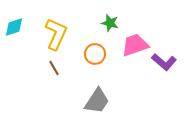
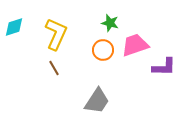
orange circle: moved 8 px right, 4 px up
purple L-shape: moved 5 px down; rotated 40 degrees counterclockwise
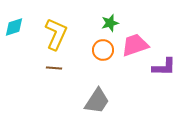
green star: rotated 30 degrees counterclockwise
brown line: rotated 56 degrees counterclockwise
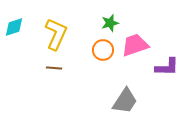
purple L-shape: moved 3 px right
gray trapezoid: moved 28 px right
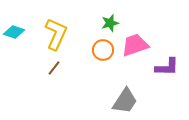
cyan diamond: moved 5 px down; rotated 35 degrees clockwise
brown line: rotated 56 degrees counterclockwise
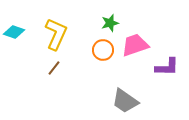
gray trapezoid: rotated 92 degrees clockwise
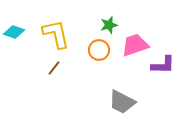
green star: moved 1 px left, 2 px down
yellow L-shape: rotated 36 degrees counterclockwise
orange circle: moved 4 px left
purple L-shape: moved 4 px left, 2 px up
gray trapezoid: moved 3 px left, 1 px down; rotated 8 degrees counterclockwise
